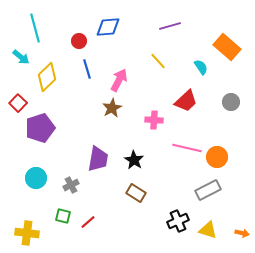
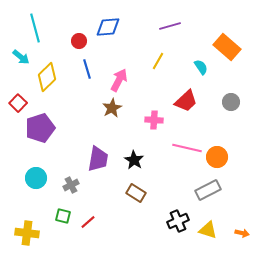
yellow line: rotated 72 degrees clockwise
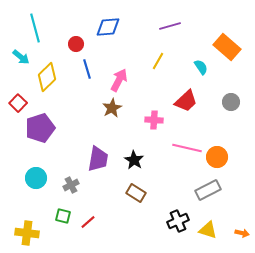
red circle: moved 3 px left, 3 px down
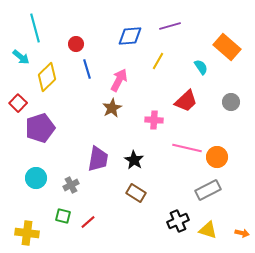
blue diamond: moved 22 px right, 9 px down
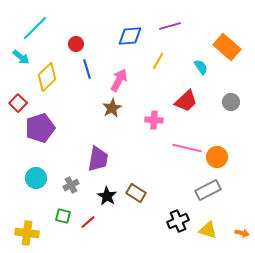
cyan line: rotated 60 degrees clockwise
black star: moved 27 px left, 36 px down
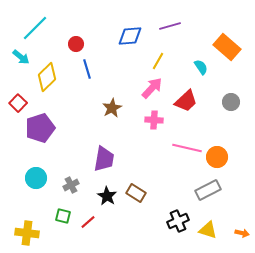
pink arrow: moved 33 px right, 8 px down; rotated 15 degrees clockwise
purple trapezoid: moved 6 px right
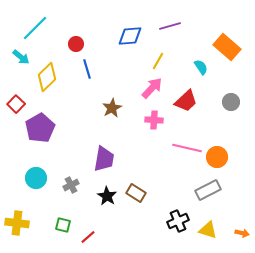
red square: moved 2 px left, 1 px down
purple pentagon: rotated 12 degrees counterclockwise
green square: moved 9 px down
red line: moved 15 px down
yellow cross: moved 10 px left, 10 px up
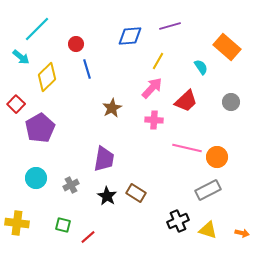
cyan line: moved 2 px right, 1 px down
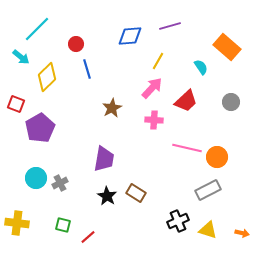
red square: rotated 24 degrees counterclockwise
gray cross: moved 11 px left, 2 px up
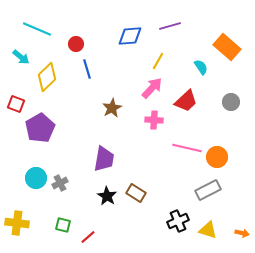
cyan line: rotated 68 degrees clockwise
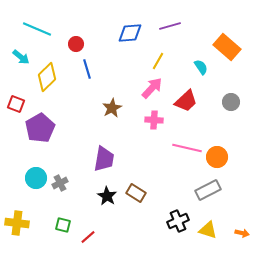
blue diamond: moved 3 px up
